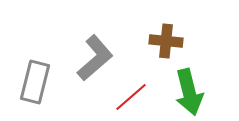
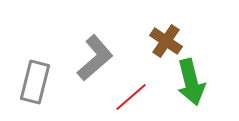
brown cross: rotated 28 degrees clockwise
green arrow: moved 2 px right, 10 px up
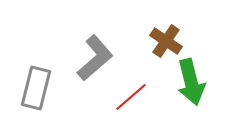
gray rectangle: moved 1 px right, 6 px down
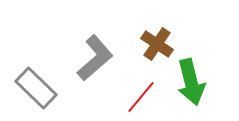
brown cross: moved 9 px left, 3 px down
gray rectangle: rotated 60 degrees counterclockwise
red line: moved 10 px right; rotated 9 degrees counterclockwise
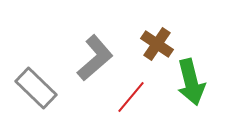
red line: moved 10 px left
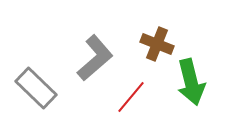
brown cross: rotated 12 degrees counterclockwise
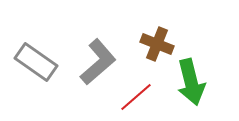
gray L-shape: moved 3 px right, 4 px down
gray rectangle: moved 26 px up; rotated 9 degrees counterclockwise
red line: moved 5 px right; rotated 9 degrees clockwise
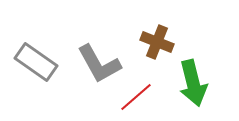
brown cross: moved 2 px up
gray L-shape: moved 1 px right, 2 px down; rotated 102 degrees clockwise
green arrow: moved 2 px right, 1 px down
